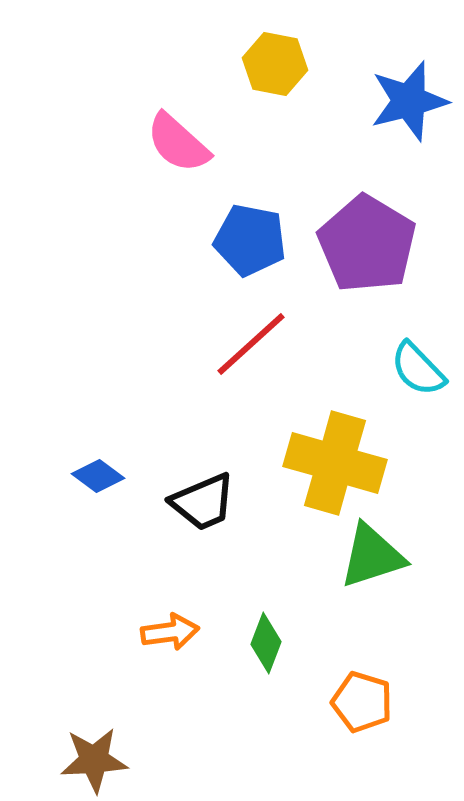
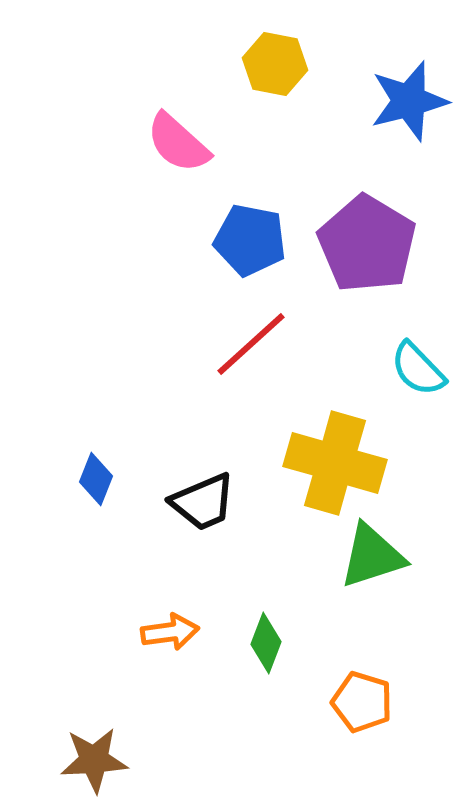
blue diamond: moved 2 px left, 3 px down; rotated 75 degrees clockwise
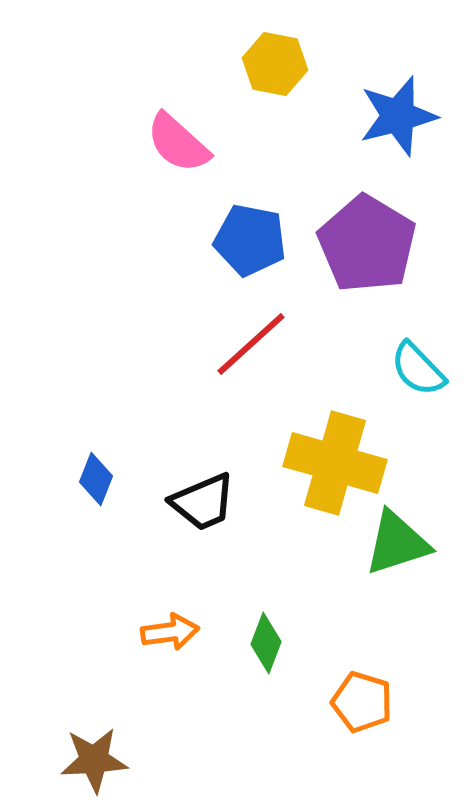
blue star: moved 11 px left, 15 px down
green triangle: moved 25 px right, 13 px up
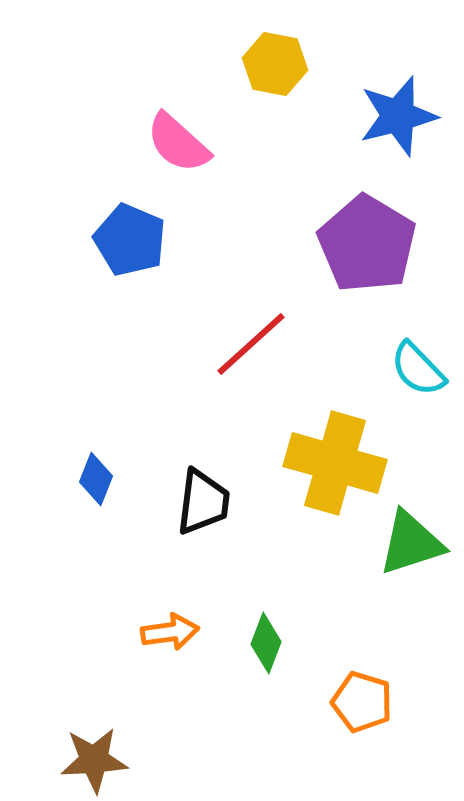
blue pentagon: moved 120 px left; rotated 12 degrees clockwise
black trapezoid: rotated 60 degrees counterclockwise
green triangle: moved 14 px right
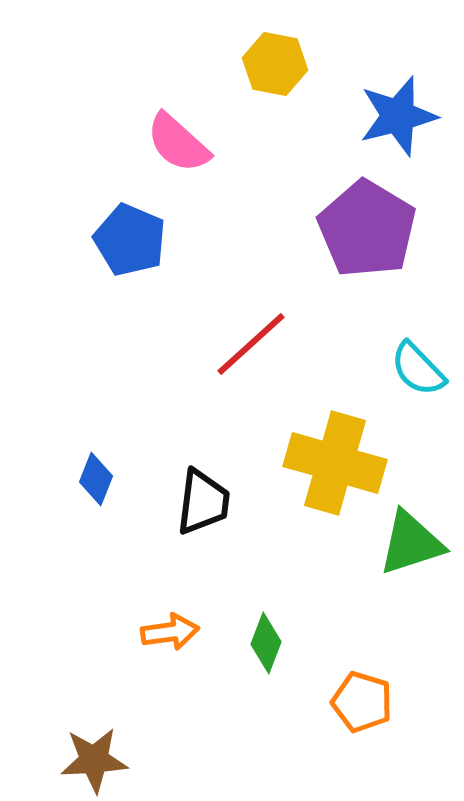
purple pentagon: moved 15 px up
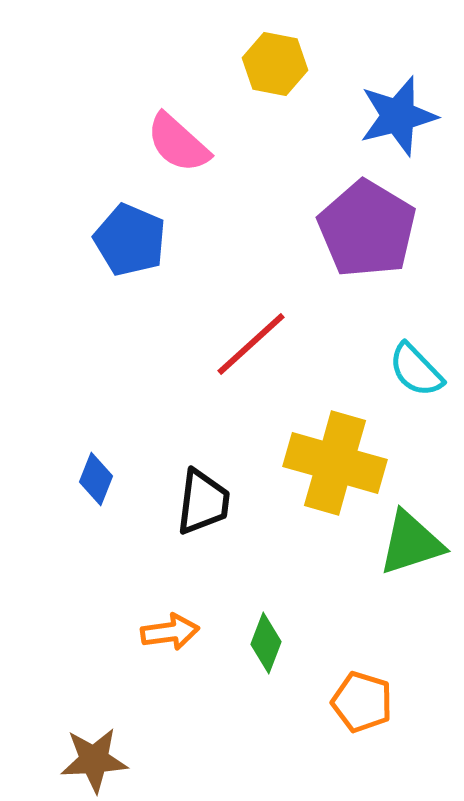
cyan semicircle: moved 2 px left, 1 px down
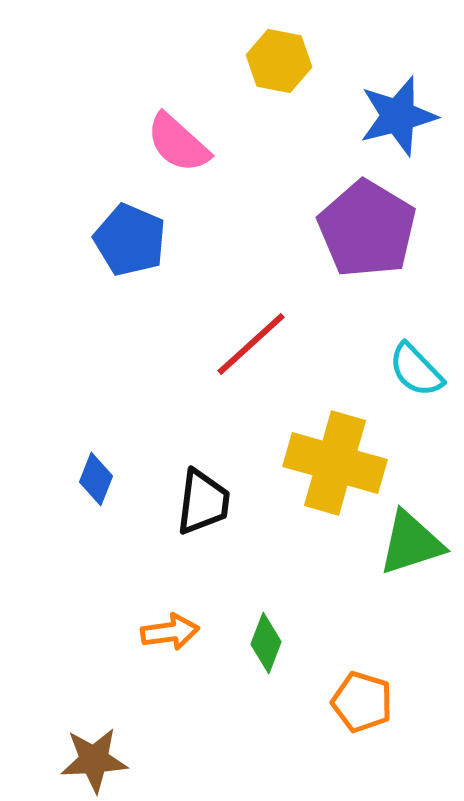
yellow hexagon: moved 4 px right, 3 px up
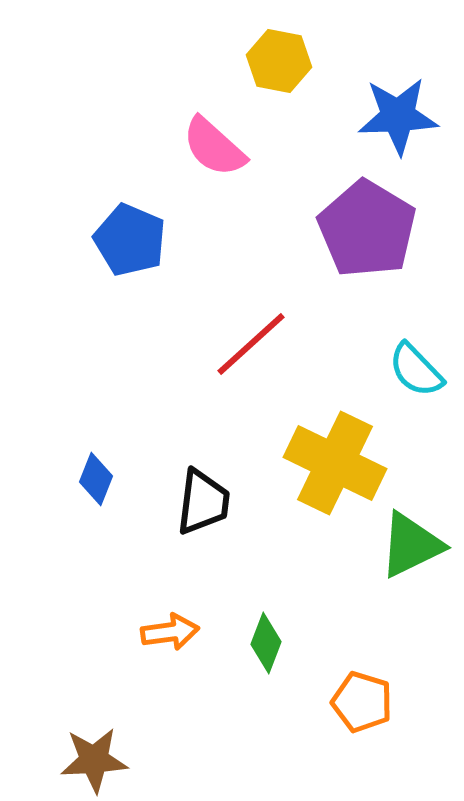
blue star: rotated 12 degrees clockwise
pink semicircle: moved 36 px right, 4 px down
yellow cross: rotated 10 degrees clockwise
green triangle: moved 2 px down; rotated 8 degrees counterclockwise
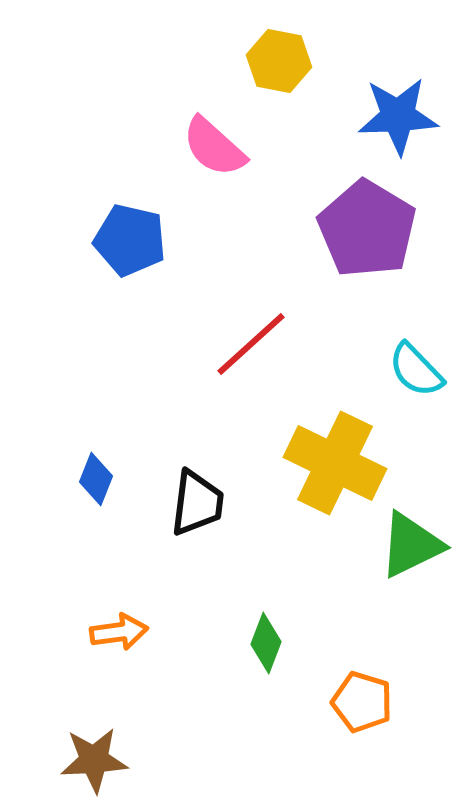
blue pentagon: rotated 10 degrees counterclockwise
black trapezoid: moved 6 px left, 1 px down
orange arrow: moved 51 px left
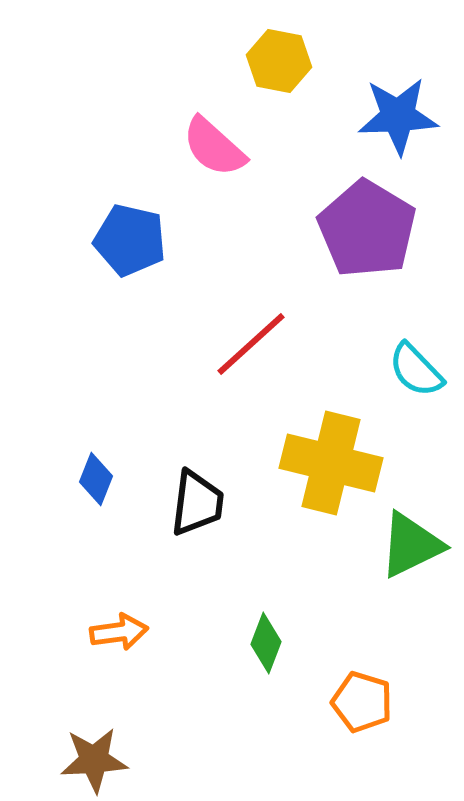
yellow cross: moved 4 px left; rotated 12 degrees counterclockwise
